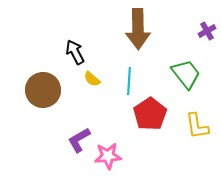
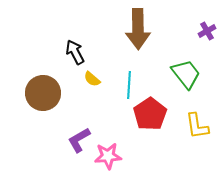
cyan line: moved 4 px down
brown circle: moved 3 px down
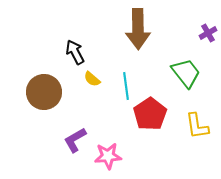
purple cross: moved 1 px right, 2 px down
green trapezoid: moved 1 px up
cyan line: moved 3 px left, 1 px down; rotated 12 degrees counterclockwise
brown circle: moved 1 px right, 1 px up
purple L-shape: moved 4 px left
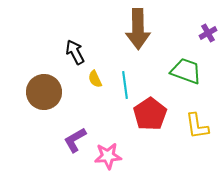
green trapezoid: moved 2 px up; rotated 32 degrees counterclockwise
yellow semicircle: moved 3 px right; rotated 24 degrees clockwise
cyan line: moved 1 px left, 1 px up
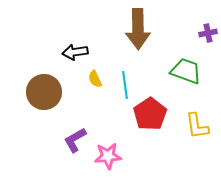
purple cross: rotated 18 degrees clockwise
black arrow: rotated 70 degrees counterclockwise
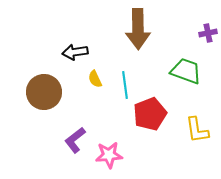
red pentagon: rotated 12 degrees clockwise
yellow L-shape: moved 4 px down
purple L-shape: rotated 8 degrees counterclockwise
pink star: moved 1 px right, 1 px up
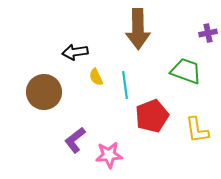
yellow semicircle: moved 1 px right, 2 px up
red pentagon: moved 2 px right, 2 px down
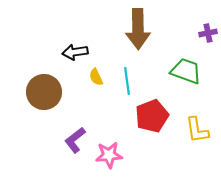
cyan line: moved 2 px right, 4 px up
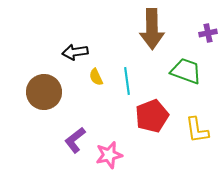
brown arrow: moved 14 px right
pink star: rotated 8 degrees counterclockwise
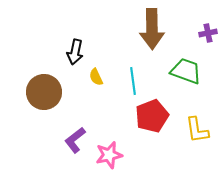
black arrow: rotated 70 degrees counterclockwise
cyan line: moved 6 px right
